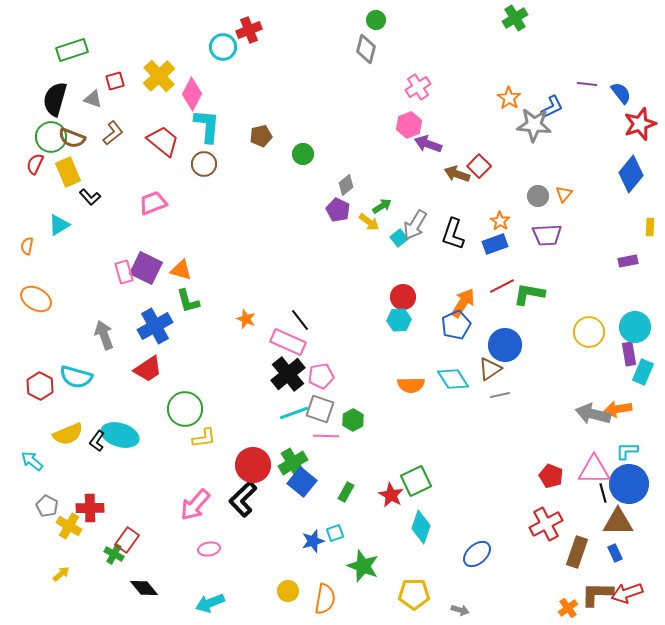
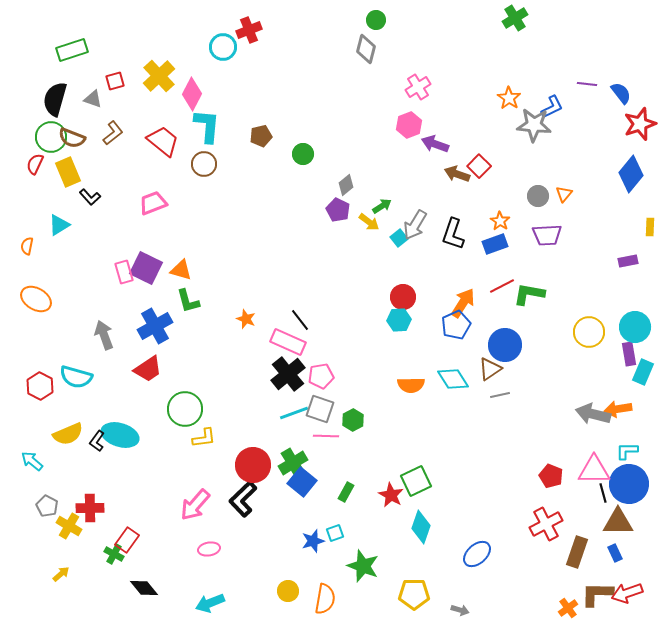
purple arrow at (428, 144): moved 7 px right
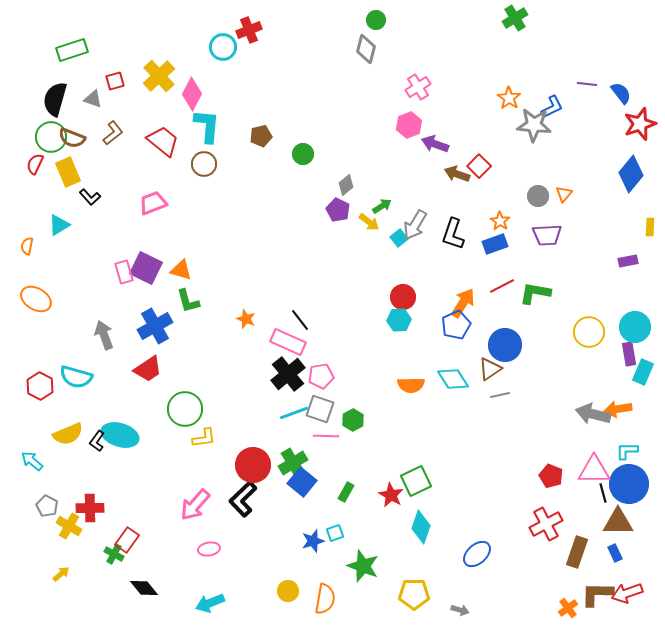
green L-shape at (529, 294): moved 6 px right, 1 px up
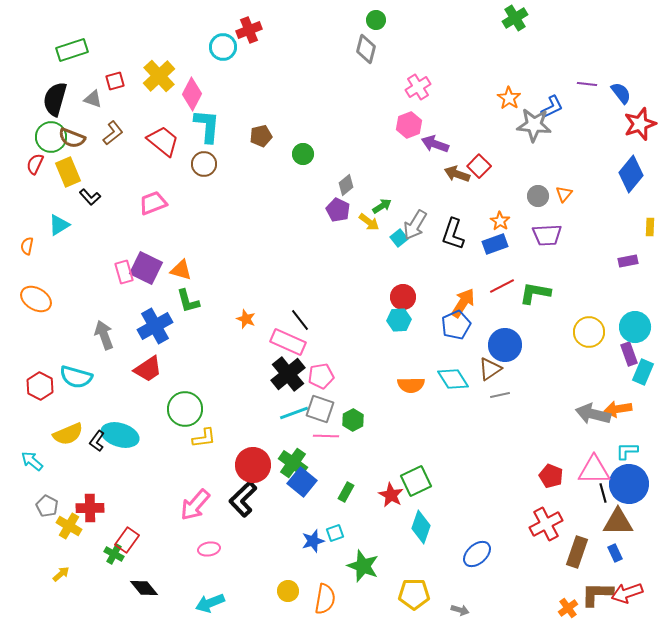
purple rectangle at (629, 354): rotated 10 degrees counterclockwise
green cross at (293, 463): rotated 24 degrees counterclockwise
